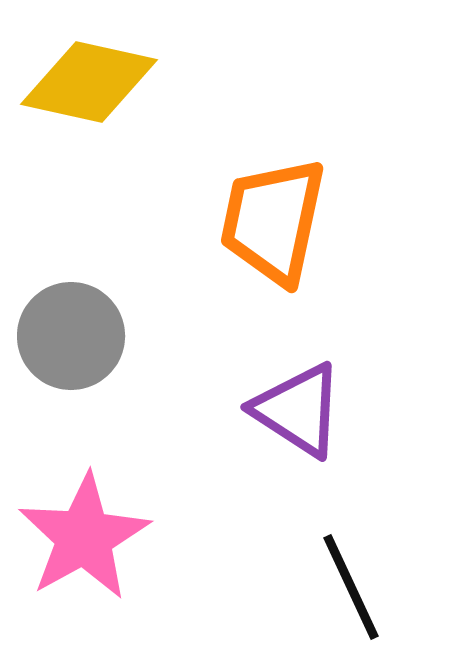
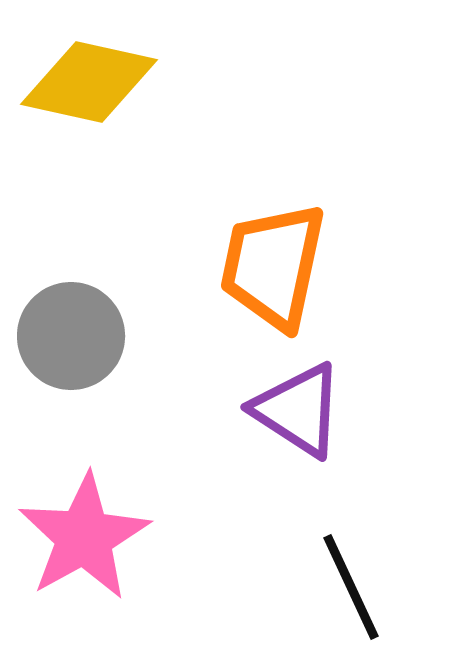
orange trapezoid: moved 45 px down
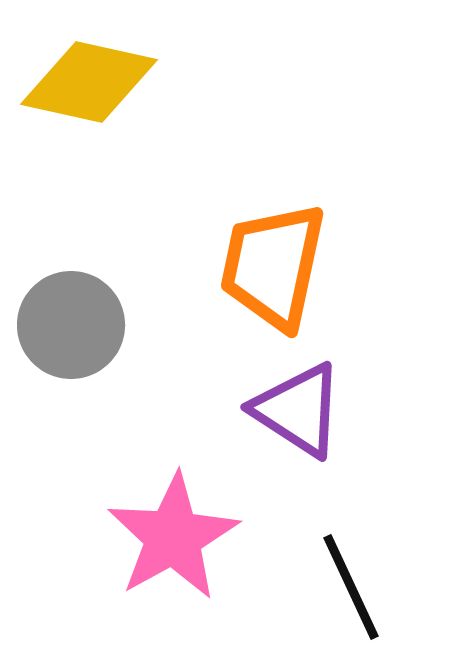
gray circle: moved 11 px up
pink star: moved 89 px right
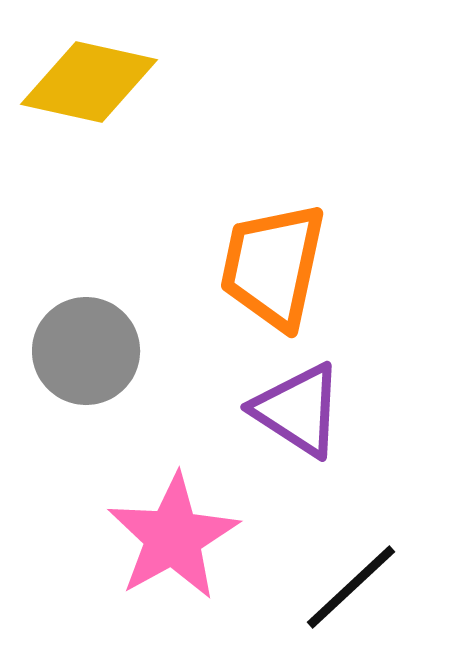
gray circle: moved 15 px right, 26 px down
black line: rotated 72 degrees clockwise
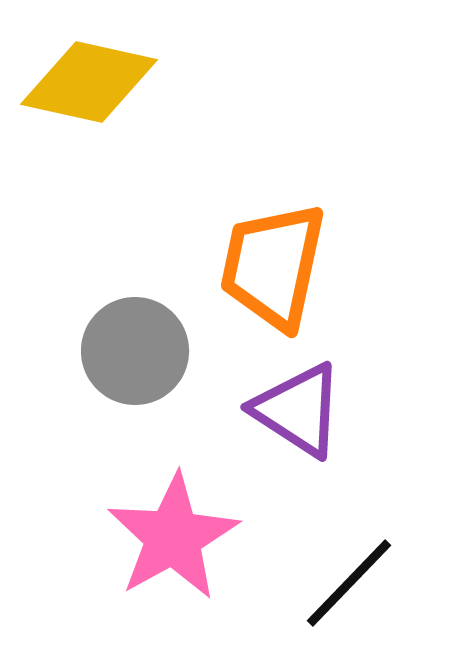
gray circle: moved 49 px right
black line: moved 2 px left, 4 px up; rotated 3 degrees counterclockwise
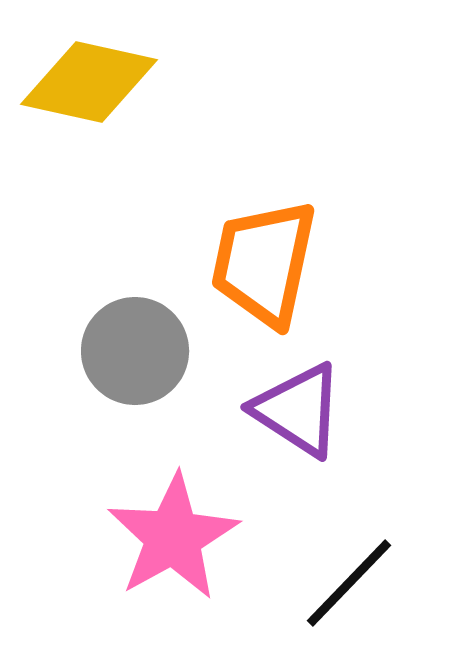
orange trapezoid: moved 9 px left, 3 px up
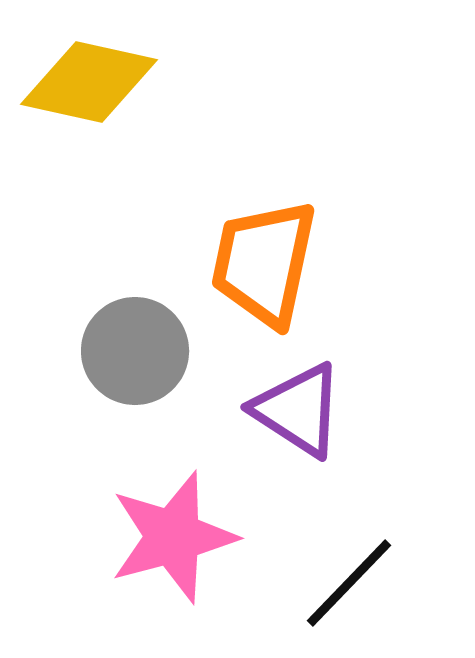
pink star: rotated 14 degrees clockwise
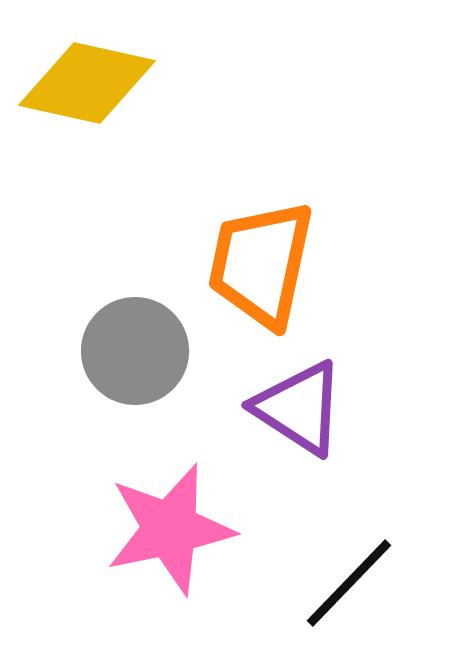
yellow diamond: moved 2 px left, 1 px down
orange trapezoid: moved 3 px left, 1 px down
purple triangle: moved 1 px right, 2 px up
pink star: moved 3 px left, 8 px up; rotated 3 degrees clockwise
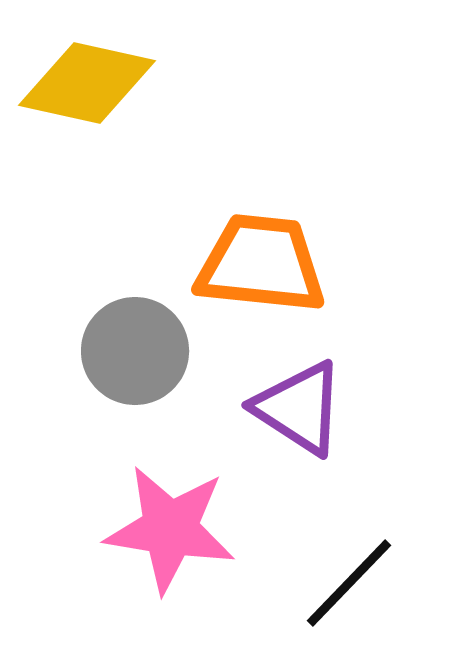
orange trapezoid: rotated 84 degrees clockwise
pink star: rotated 21 degrees clockwise
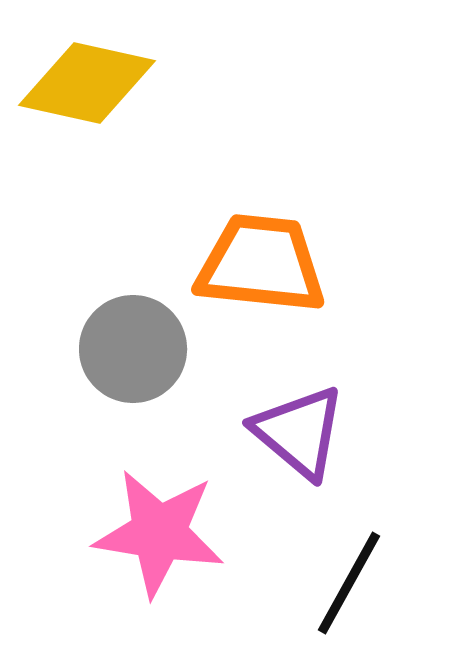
gray circle: moved 2 px left, 2 px up
purple triangle: moved 24 px down; rotated 7 degrees clockwise
pink star: moved 11 px left, 4 px down
black line: rotated 15 degrees counterclockwise
